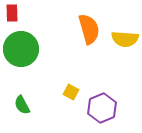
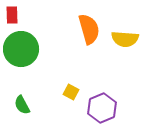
red rectangle: moved 2 px down
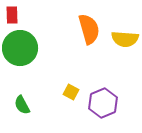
green circle: moved 1 px left, 1 px up
purple hexagon: moved 1 px right, 5 px up
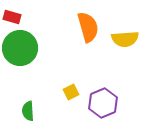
red rectangle: moved 2 px down; rotated 72 degrees counterclockwise
orange semicircle: moved 1 px left, 2 px up
yellow semicircle: rotated 8 degrees counterclockwise
yellow square: rotated 35 degrees clockwise
green semicircle: moved 6 px right, 6 px down; rotated 24 degrees clockwise
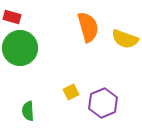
yellow semicircle: rotated 24 degrees clockwise
